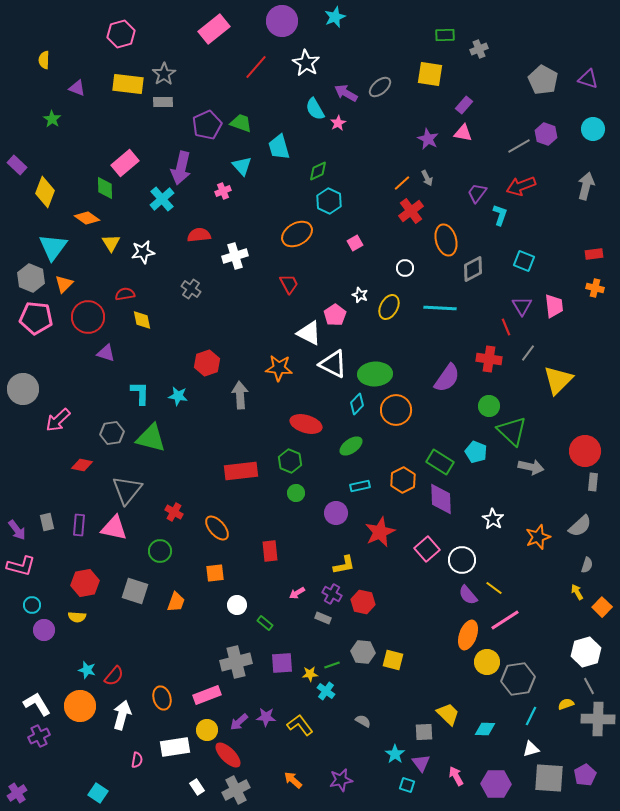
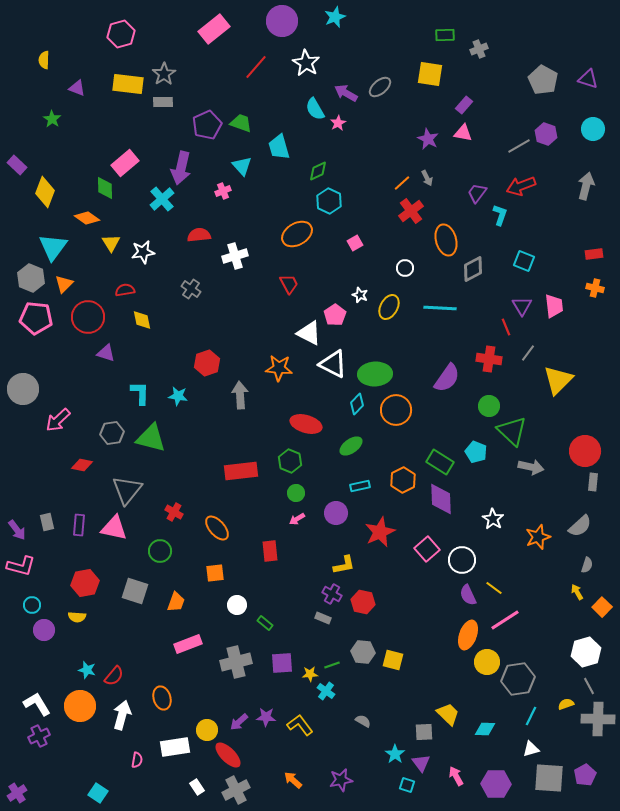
red semicircle at (125, 294): moved 4 px up
pink arrow at (297, 593): moved 74 px up
purple semicircle at (468, 595): rotated 15 degrees clockwise
pink rectangle at (207, 695): moved 19 px left, 51 px up
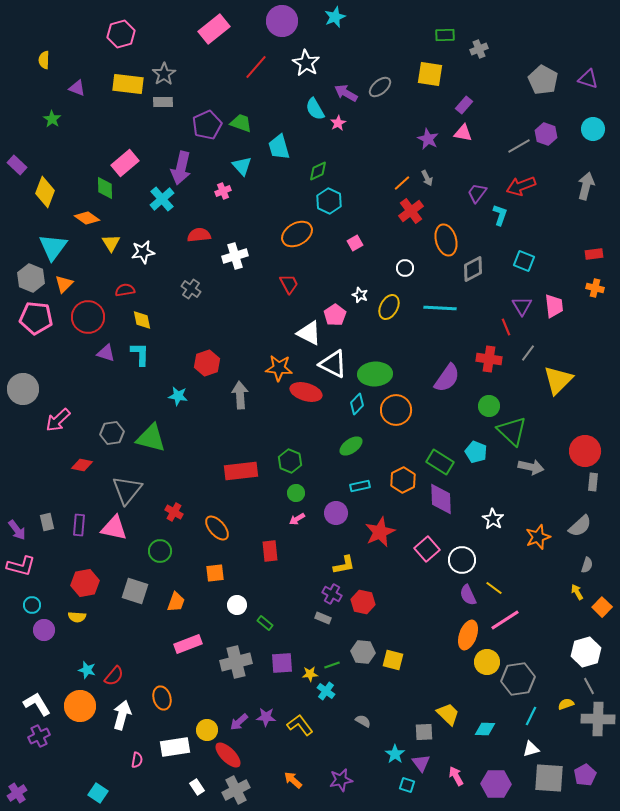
cyan L-shape at (140, 393): moved 39 px up
red ellipse at (306, 424): moved 32 px up
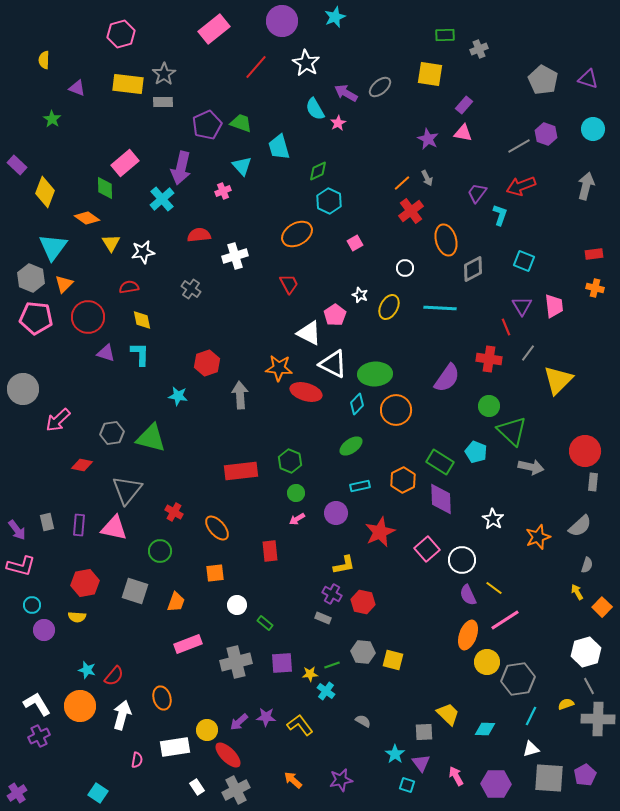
red semicircle at (125, 290): moved 4 px right, 3 px up
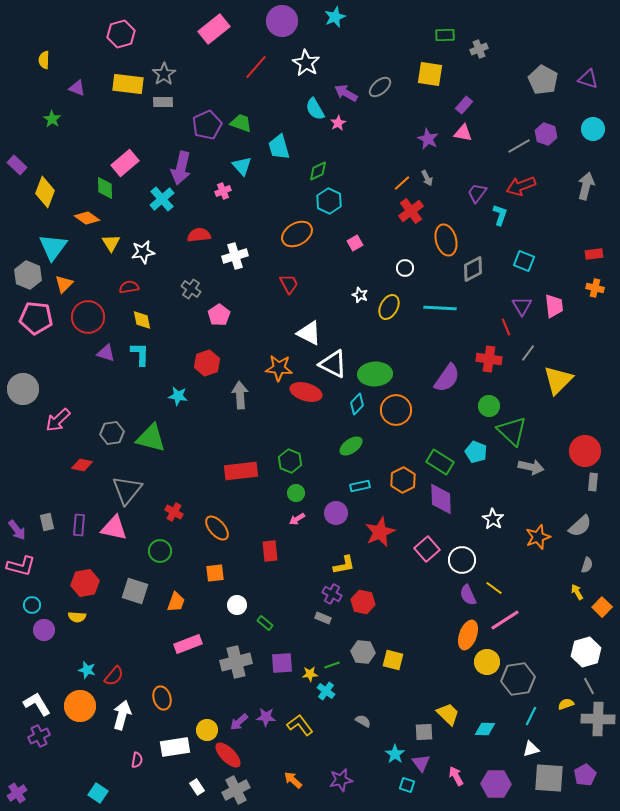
gray hexagon at (31, 278): moved 3 px left, 3 px up
pink pentagon at (335, 315): moved 116 px left
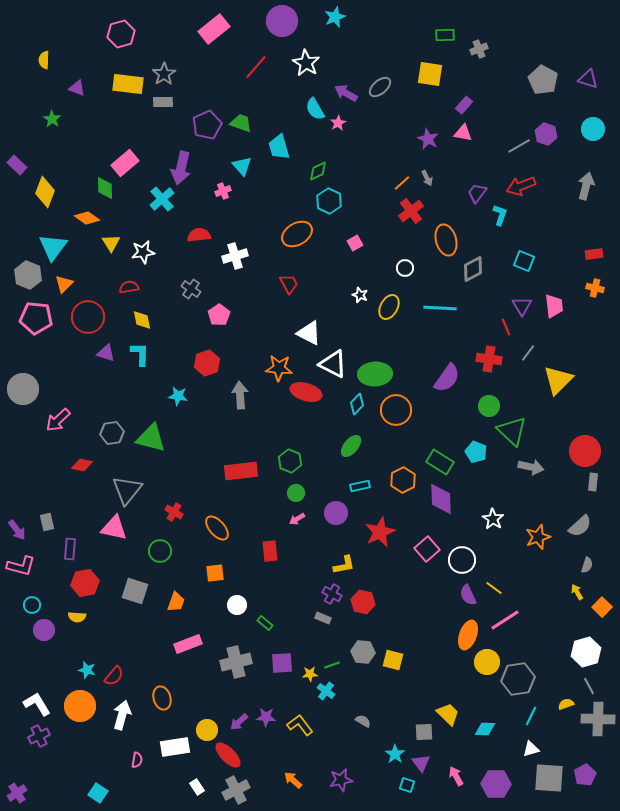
green ellipse at (351, 446): rotated 15 degrees counterclockwise
purple rectangle at (79, 525): moved 9 px left, 24 px down
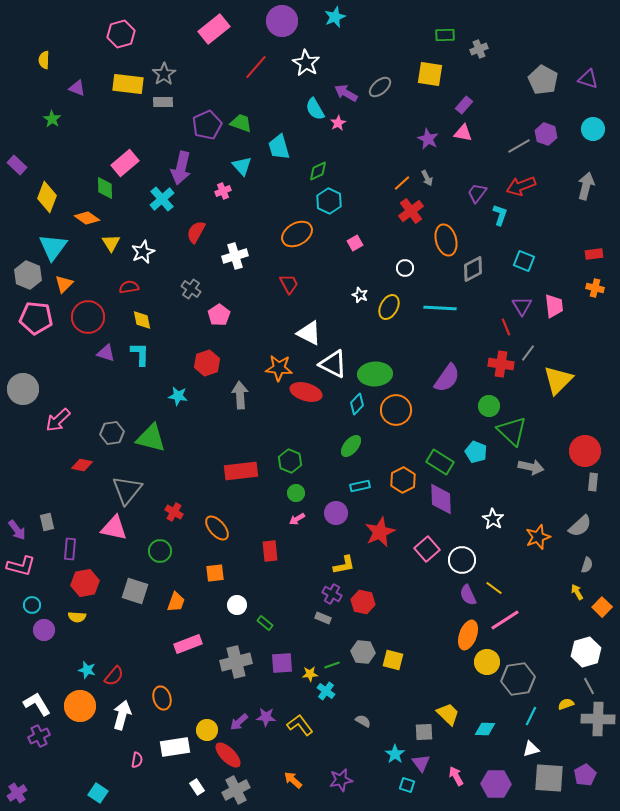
yellow diamond at (45, 192): moved 2 px right, 5 px down
red semicircle at (199, 235): moved 3 px left, 3 px up; rotated 55 degrees counterclockwise
white star at (143, 252): rotated 15 degrees counterclockwise
red cross at (489, 359): moved 12 px right, 5 px down
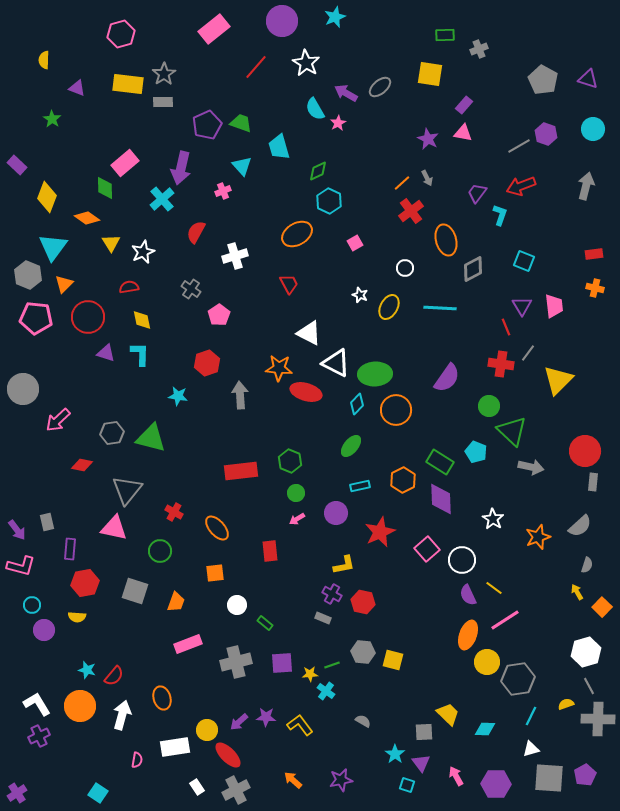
white triangle at (333, 364): moved 3 px right, 1 px up
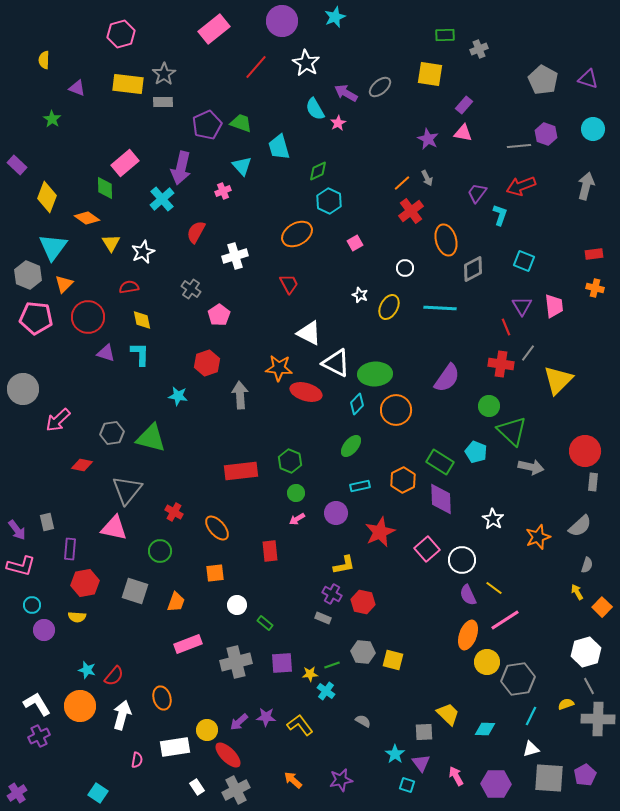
gray line at (519, 146): rotated 25 degrees clockwise
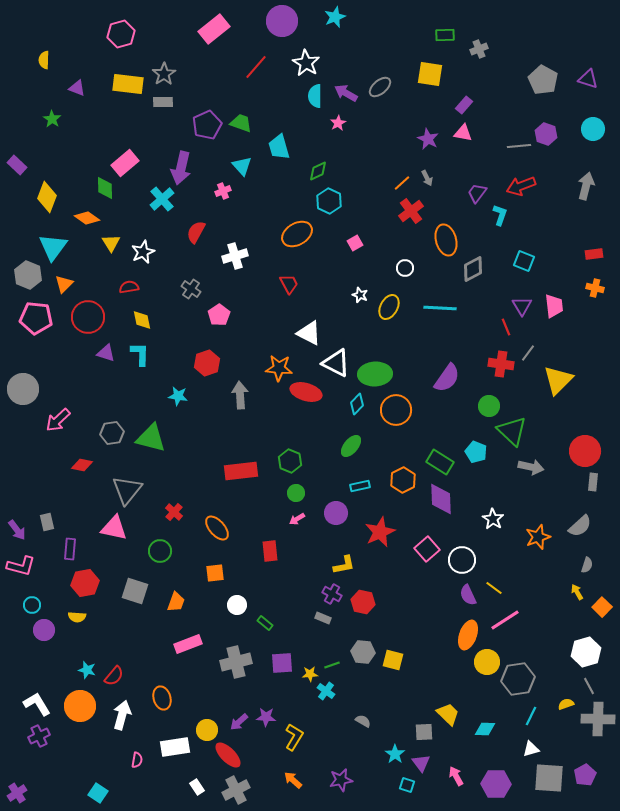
cyan semicircle at (315, 109): moved 13 px up; rotated 30 degrees clockwise
red cross at (174, 512): rotated 12 degrees clockwise
yellow L-shape at (300, 725): moved 6 px left, 12 px down; rotated 68 degrees clockwise
